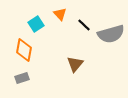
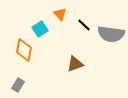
cyan square: moved 4 px right, 5 px down
gray semicircle: rotated 24 degrees clockwise
brown triangle: rotated 30 degrees clockwise
gray rectangle: moved 4 px left, 7 px down; rotated 40 degrees counterclockwise
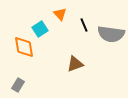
black line: rotated 24 degrees clockwise
orange diamond: moved 3 px up; rotated 20 degrees counterclockwise
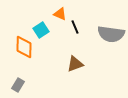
orange triangle: rotated 24 degrees counterclockwise
black line: moved 9 px left, 2 px down
cyan square: moved 1 px right, 1 px down
orange diamond: rotated 10 degrees clockwise
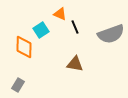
gray semicircle: rotated 28 degrees counterclockwise
brown triangle: rotated 30 degrees clockwise
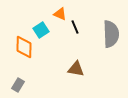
gray semicircle: rotated 72 degrees counterclockwise
brown triangle: moved 1 px right, 5 px down
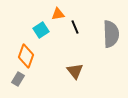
orange triangle: moved 2 px left; rotated 32 degrees counterclockwise
orange diamond: moved 2 px right, 9 px down; rotated 20 degrees clockwise
brown triangle: moved 1 px left, 2 px down; rotated 42 degrees clockwise
gray rectangle: moved 6 px up
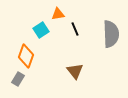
black line: moved 2 px down
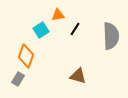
orange triangle: moved 1 px down
black line: rotated 56 degrees clockwise
gray semicircle: moved 2 px down
brown triangle: moved 3 px right, 5 px down; rotated 36 degrees counterclockwise
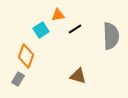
black line: rotated 24 degrees clockwise
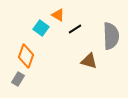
orange triangle: rotated 40 degrees clockwise
cyan square: moved 2 px up; rotated 21 degrees counterclockwise
brown triangle: moved 11 px right, 15 px up
